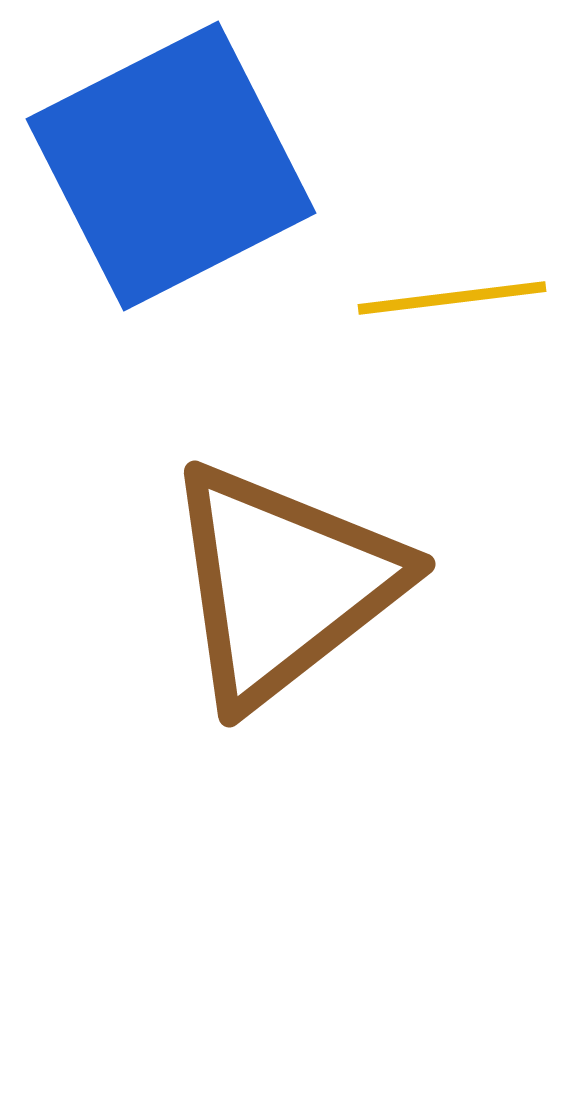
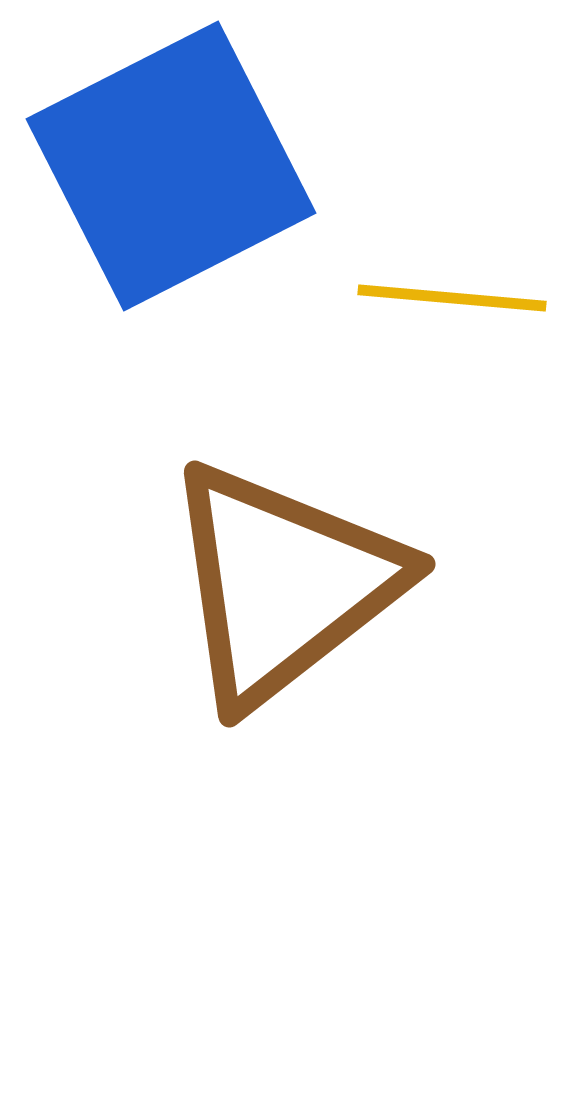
yellow line: rotated 12 degrees clockwise
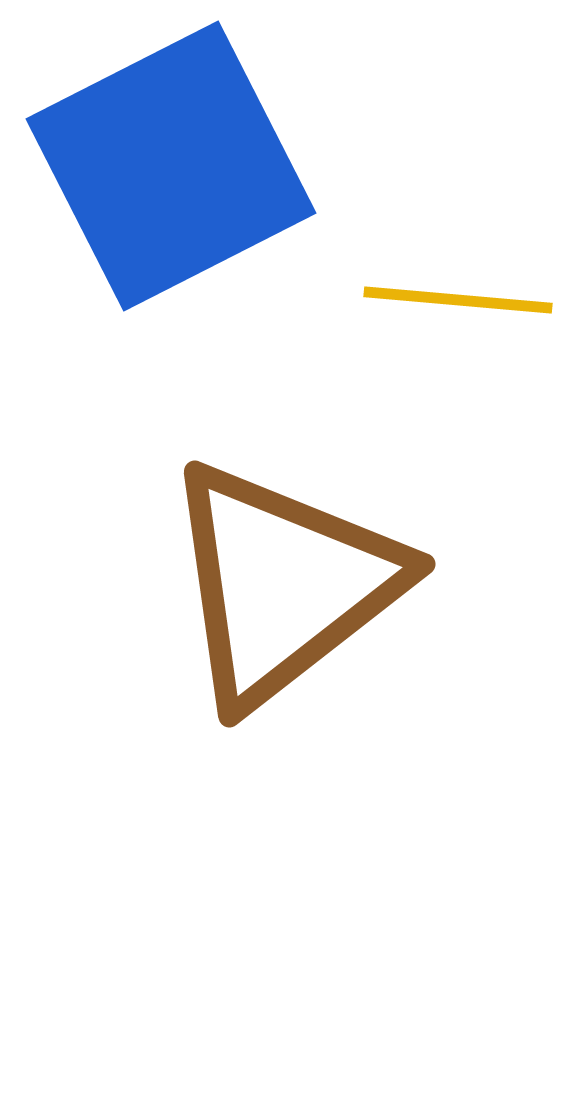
yellow line: moved 6 px right, 2 px down
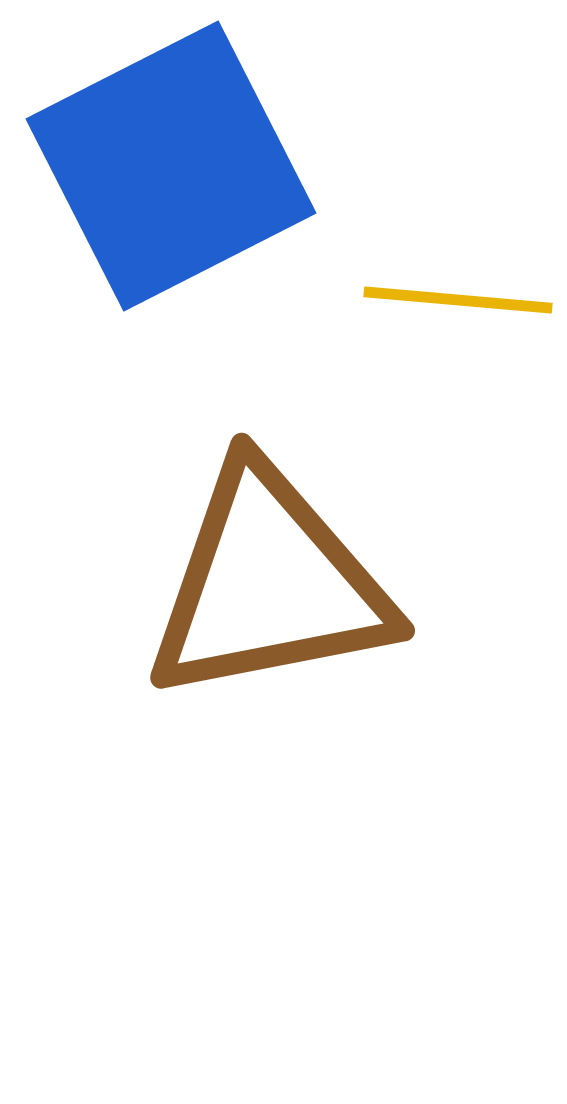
brown triangle: moved 14 px left; rotated 27 degrees clockwise
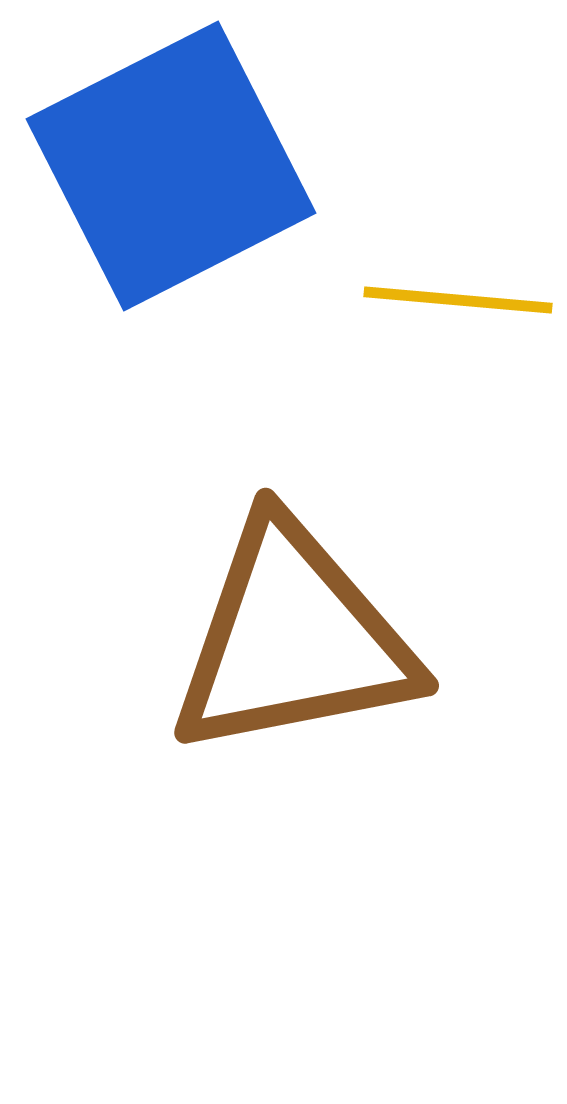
brown triangle: moved 24 px right, 55 px down
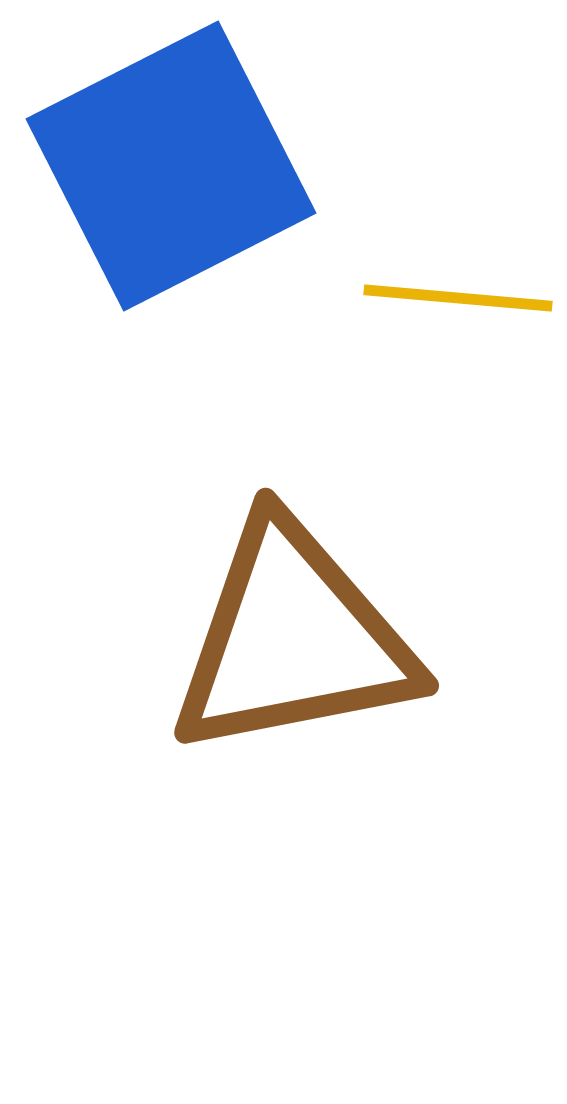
yellow line: moved 2 px up
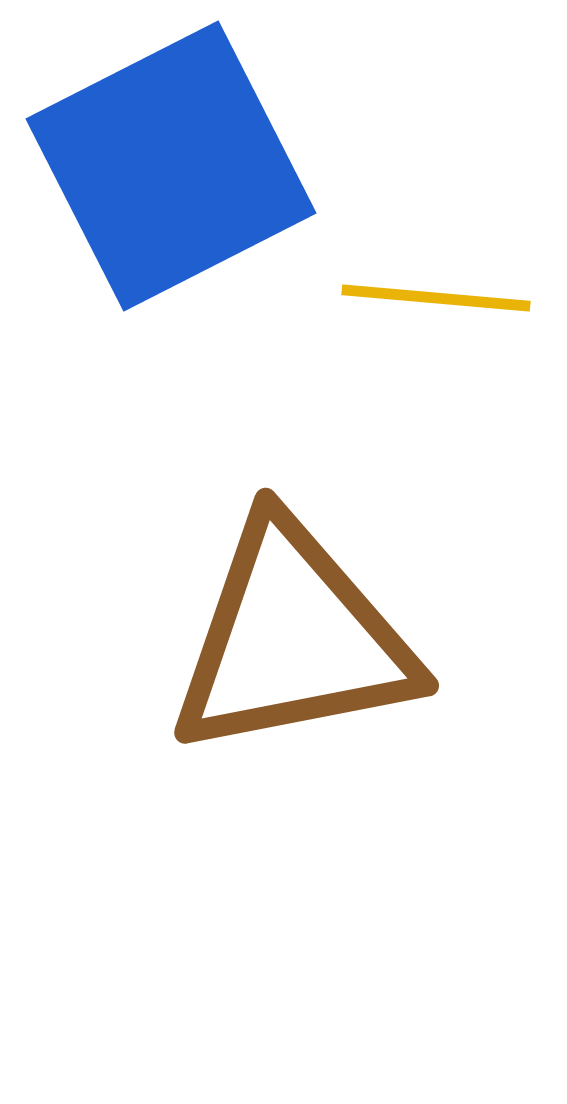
yellow line: moved 22 px left
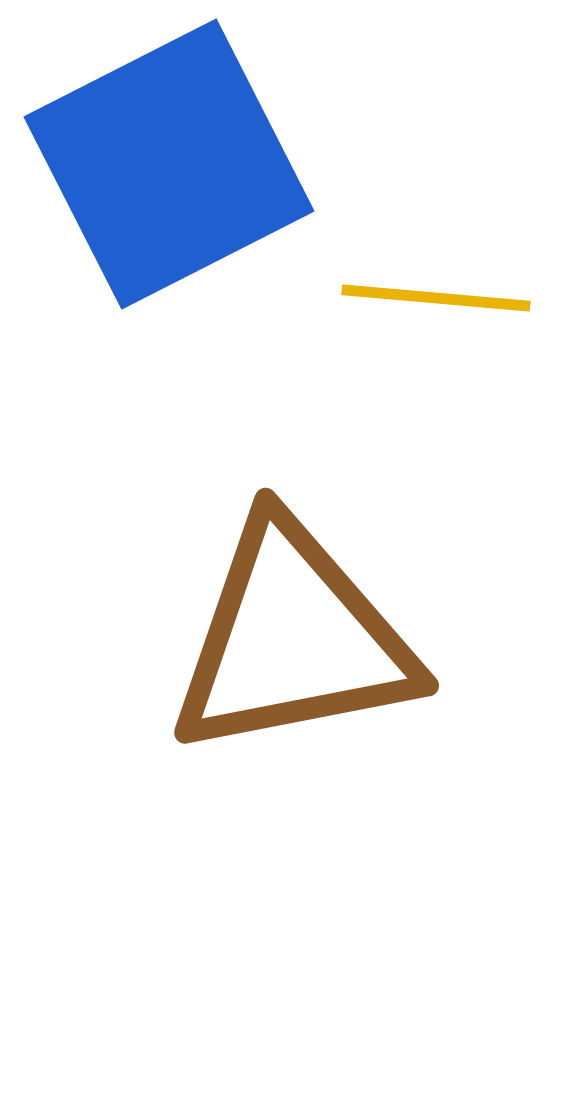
blue square: moved 2 px left, 2 px up
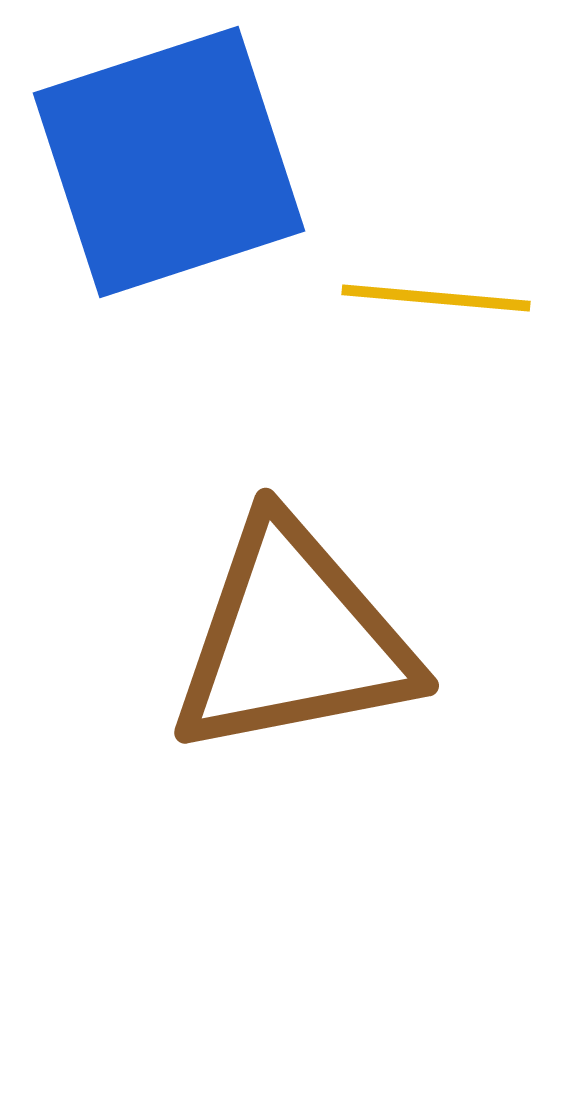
blue square: moved 2 px up; rotated 9 degrees clockwise
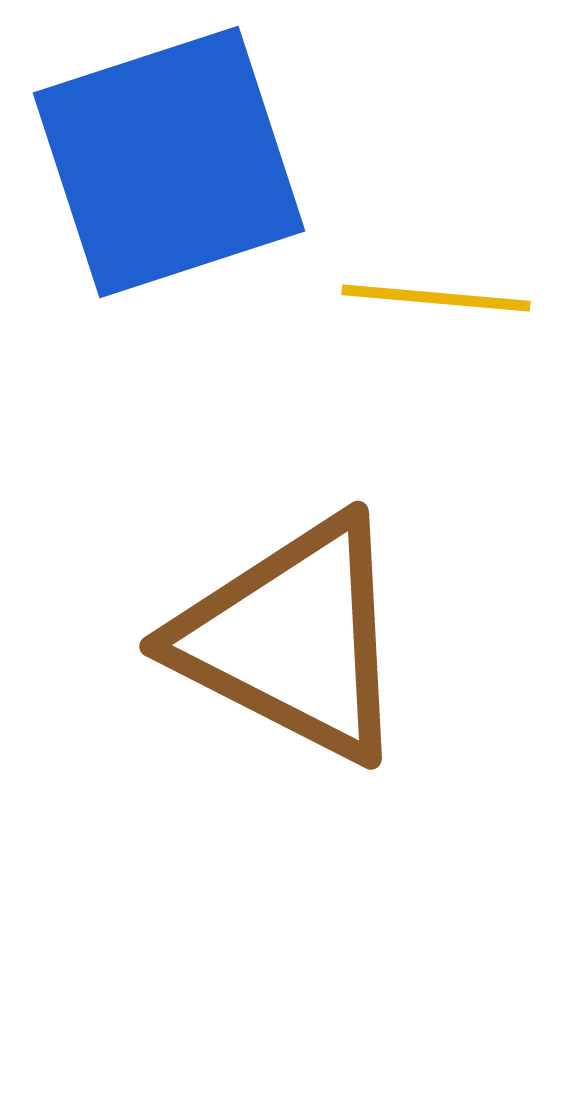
brown triangle: rotated 38 degrees clockwise
